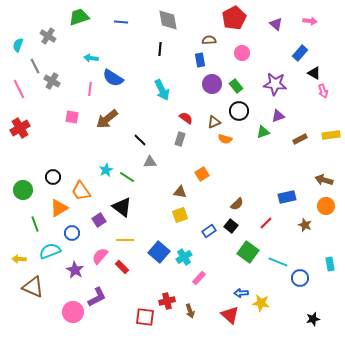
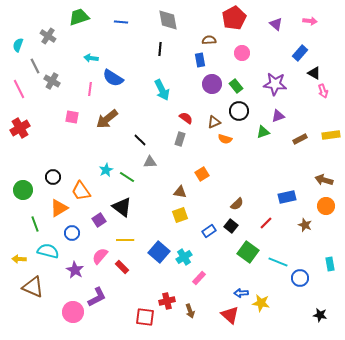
cyan semicircle at (50, 251): moved 2 px left; rotated 35 degrees clockwise
black star at (313, 319): moved 7 px right, 4 px up; rotated 24 degrees clockwise
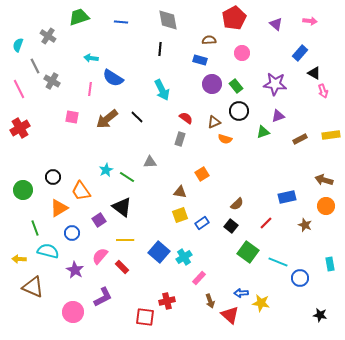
blue rectangle at (200, 60): rotated 64 degrees counterclockwise
black line at (140, 140): moved 3 px left, 23 px up
green line at (35, 224): moved 4 px down
blue rectangle at (209, 231): moved 7 px left, 8 px up
purple L-shape at (97, 297): moved 6 px right
brown arrow at (190, 311): moved 20 px right, 10 px up
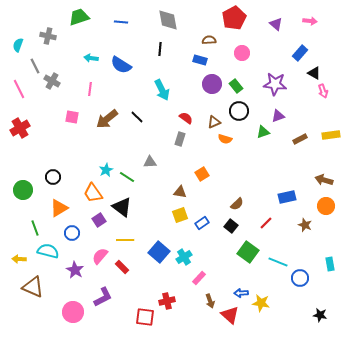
gray cross at (48, 36): rotated 21 degrees counterclockwise
blue semicircle at (113, 78): moved 8 px right, 13 px up
orange trapezoid at (81, 191): moved 12 px right, 2 px down
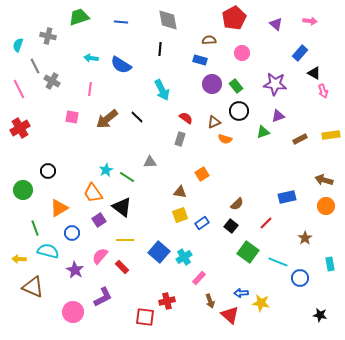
black circle at (53, 177): moved 5 px left, 6 px up
brown star at (305, 225): moved 13 px down; rotated 16 degrees clockwise
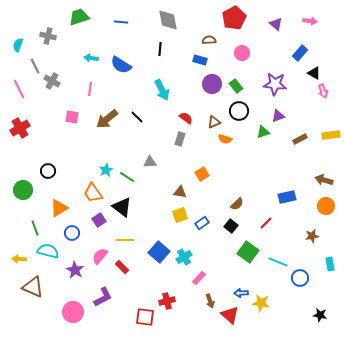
brown star at (305, 238): moved 7 px right, 2 px up; rotated 24 degrees clockwise
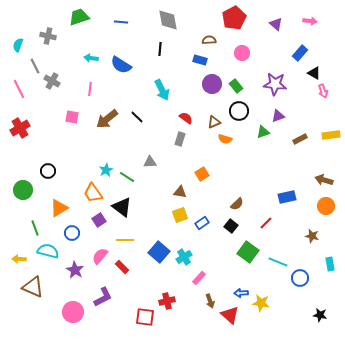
brown star at (312, 236): rotated 24 degrees clockwise
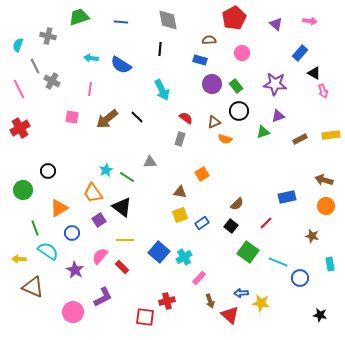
cyan semicircle at (48, 251): rotated 20 degrees clockwise
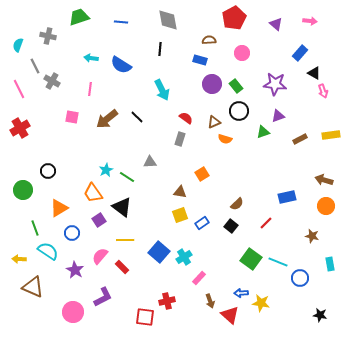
green square at (248, 252): moved 3 px right, 7 px down
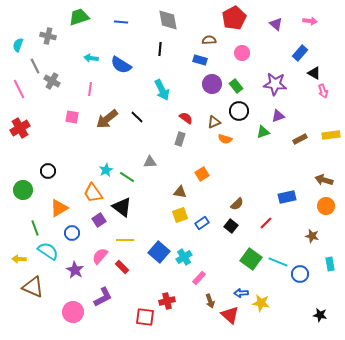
blue circle at (300, 278): moved 4 px up
